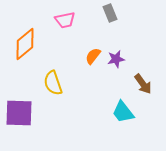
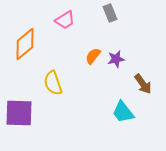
pink trapezoid: rotated 20 degrees counterclockwise
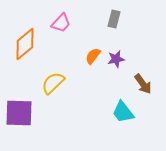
gray rectangle: moved 4 px right, 6 px down; rotated 36 degrees clockwise
pink trapezoid: moved 4 px left, 3 px down; rotated 15 degrees counterclockwise
yellow semicircle: rotated 65 degrees clockwise
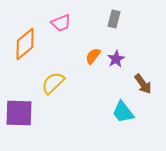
pink trapezoid: rotated 25 degrees clockwise
purple star: rotated 18 degrees counterclockwise
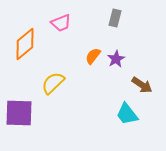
gray rectangle: moved 1 px right, 1 px up
brown arrow: moved 1 px left, 1 px down; rotated 20 degrees counterclockwise
cyan trapezoid: moved 4 px right, 2 px down
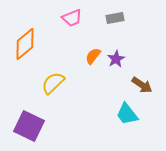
gray rectangle: rotated 66 degrees clockwise
pink trapezoid: moved 11 px right, 5 px up
purple square: moved 10 px right, 13 px down; rotated 24 degrees clockwise
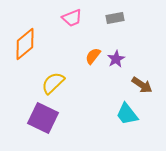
purple square: moved 14 px right, 8 px up
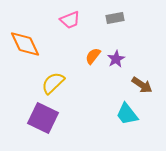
pink trapezoid: moved 2 px left, 2 px down
orange diamond: rotated 76 degrees counterclockwise
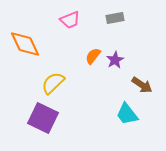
purple star: moved 1 px left, 1 px down
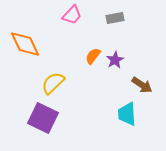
pink trapezoid: moved 2 px right, 5 px up; rotated 25 degrees counterclockwise
cyan trapezoid: rotated 35 degrees clockwise
